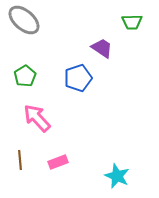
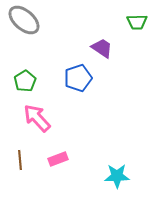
green trapezoid: moved 5 px right
green pentagon: moved 5 px down
pink rectangle: moved 3 px up
cyan star: rotated 25 degrees counterclockwise
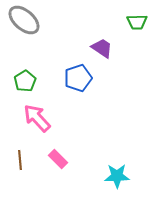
pink rectangle: rotated 66 degrees clockwise
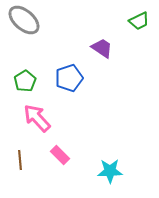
green trapezoid: moved 2 px right, 1 px up; rotated 25 degrees counterclockwise
blue pentagon: moved 9 px left
pink rectangle: moved 2 px right, 4 px up
cyan star: moved 7 px left, 5 px up
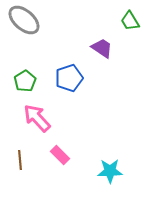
green trapezoid: moved 9 px left; rotated 85 degrees clockwise
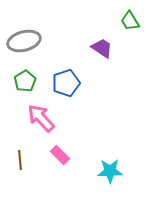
gray ellipse: moved 21 px down; rotated 56 degrees counterclockwise
blue pentagon: moved 3 px left, 5 px down
pink arrow: moved 4 px right
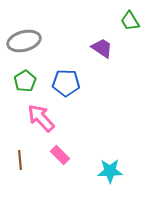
blue pentagon: rotated 20 degrees clockwise
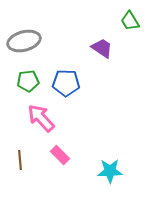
green pentagon: moved 3 px right; rotated 25 degrees clockwise
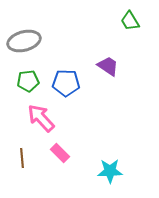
purple trapezoid: moved 6 px right, 18 px down
pink rectangle: moved 2 px up
brown line: moved 2 px right, 2 px up
